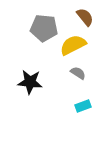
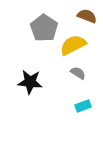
brown semicircle: moved 2 px right, 1 px up; rotated 30 degrees counterclockwise
gray pentagon: rotated 28 degrees clockwise
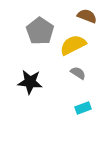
gray pentagon: moved 4 px left, 3 px down
cyan rectangle: moved 2 px down
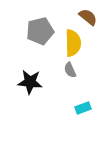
brown semicircle: moved 1 px right, 1 px down; rotated 18 degrees clockwise
gray pentagon: rotated 24 degrees clockwise
yellow semicircle: moved 2 px up; rotated 116 degrees clockwise
gray semicircle: moved 8 px left, 3 px up; rotated 147 degrees counterclockwise
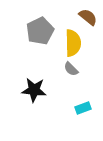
gray pentagon: rotated 12 degrees counterclockwise
gray semicircle: moved 1 px right, 1 px up; rotated 21 degrees counterclockwise
black star: moved 4 px right, 8 px down
